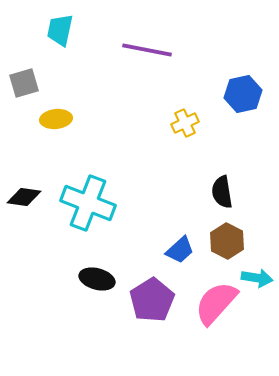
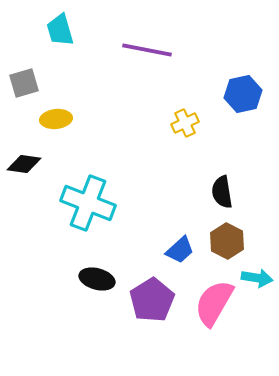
cyan trapezoid: rotated 28 degrees counterclockwise
black diamond: moved 33 px up
pink semicircle: moved 2 px left; rotated 12 degrees counterclockwise
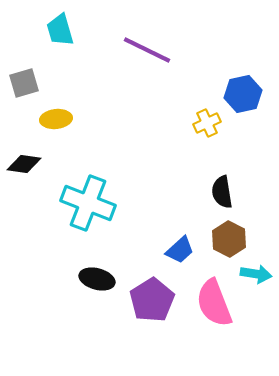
purple line: rotated 15 degrees clockwise
yellow cross: moved 22 px right
brown hexagon: moved 2 px right, 2 px up
cyan arrow: moved 1 px left, 4 px up
pink semicircle: rotated 51 degrees counterclockwise
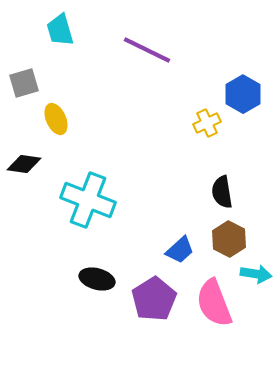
blue hexagon: rotated 18 degrees counterclockwise
yellow ellipse: rotated 72 degrees clockwise
cyan cross: moved 3 px up
purple pentagon: moved 2 px right, 1 px up
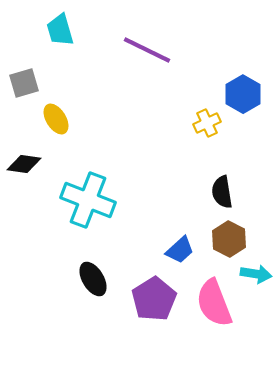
yellow ellipse: rotated 8 degrees counterclockwise
black ellipse: moved 4 px left; rotated 44 degrees clockwise
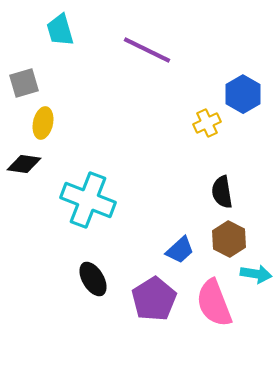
yellow ellipse: moved 13 px left, 4 px down; rotated 44 degrees clockwise
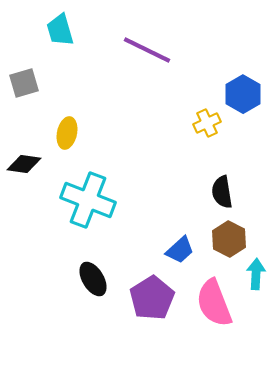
yellow ellipse: moved 24 px right, 10 px down
cyan arrow: rotated 96 degrees counterclockwise
purple pentagon: moved 2 px left, 1 px up
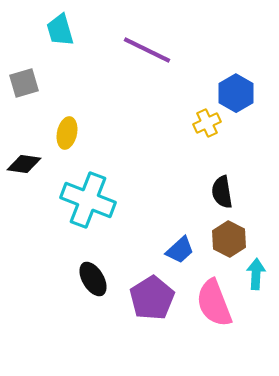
blue hexagon: moved 7 px left, 1 px up
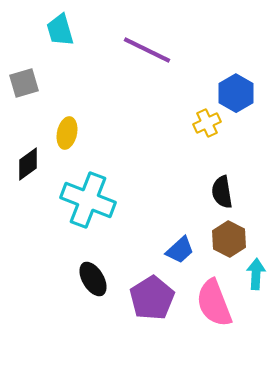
black diamond: moved 4 px right; rotated 44 degrees counterclockwise
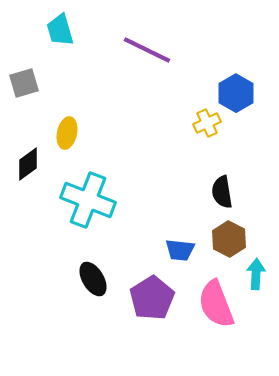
blue trapezoid: rotated 48 degrees clockwise
pink semicircle: moved 2 px right, 1 px down
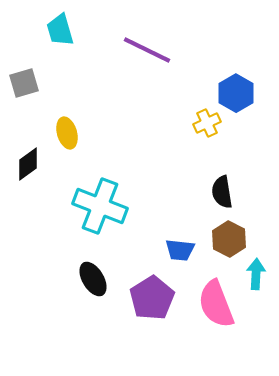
yellow ellipse: rotated 28 degrees counterclockwise
cyan cross: moved 12 px right, 6 px down
